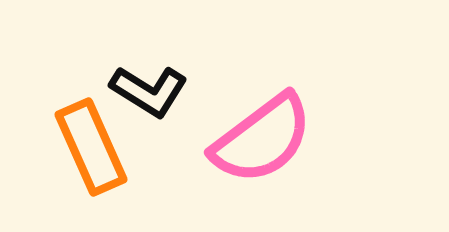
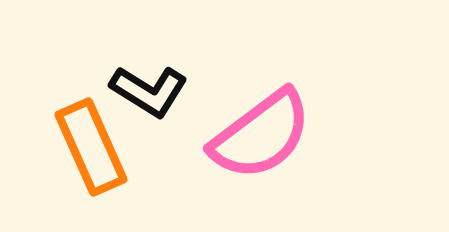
pink semicircle: moved 1 px left, 4 px up
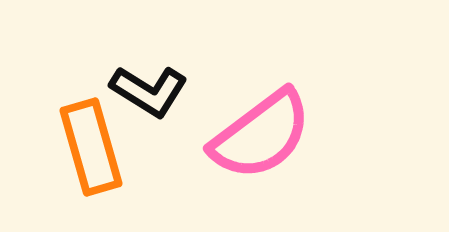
orange rectangle: rotated 8 degrees clockwise
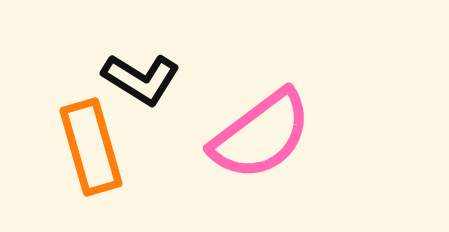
black L-shape: moved 8 px left, 12 px up
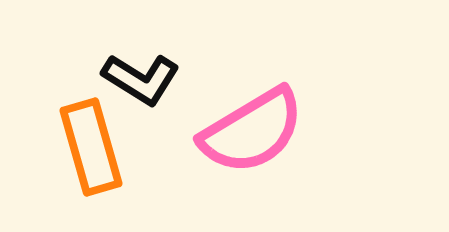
pink semicircle: moved 9 px left, 4 px up; rotated 6 degrees clockwise
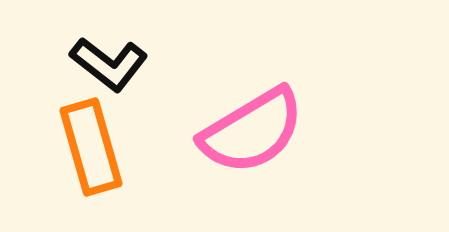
black L-shape: moved 32 px left, 15 px up; rotated 6 degrees clockwise
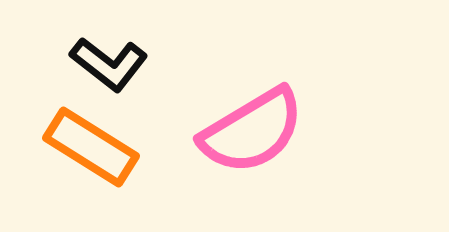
orange rectangle: rotated 42 degrees counterclockwise
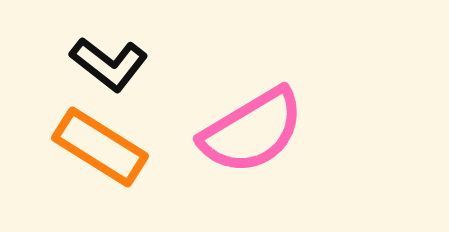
orange rectangle: moved 9 px right
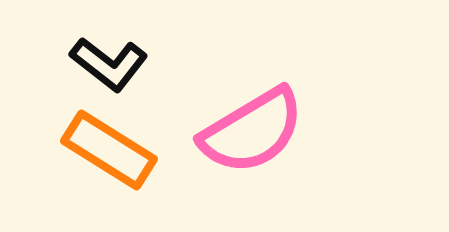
orange rectangle: moved 9 px right, 3 px down
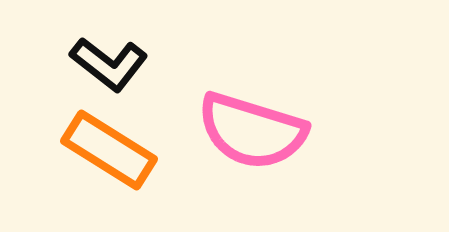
pink semicircle: rotated 48 degrees clockwise
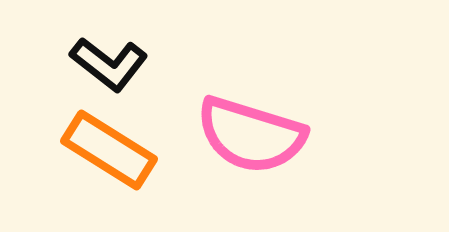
pink semicircle: moved 1 px left, 4 px down
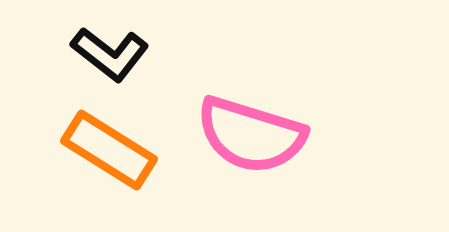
black L-shape: moved 1 px right, 10 px up
